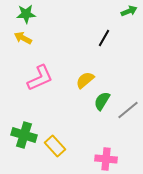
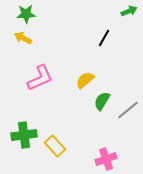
green cross: rotated 25 degrees counterclockwise
pink cross: rotated 25 degrees counterclockwise
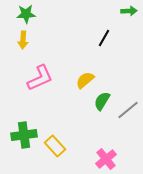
green arrow: rotated 21 degrees clockwise
yellow arrow: moved 2 px down; rotated 114 degrees counterclockwise
pink cross: rotated 20 degrees counterclockwise
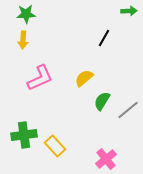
yellow semicircle: moved 1 px left, 2 px up
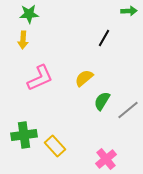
green star: moved 3 px right
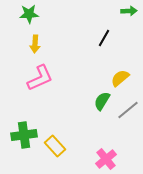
yellow arrow: moved 12 px right, 4 px down
yellow semicircle: moved 36 px right
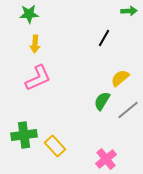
pink L-shape: moved 2 px left
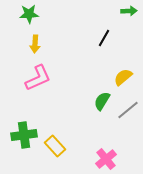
yellow semicircle: moved 3 px right, 1 px up
